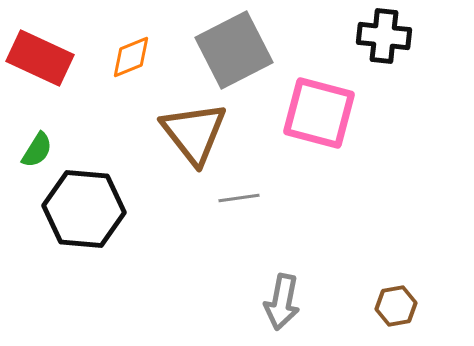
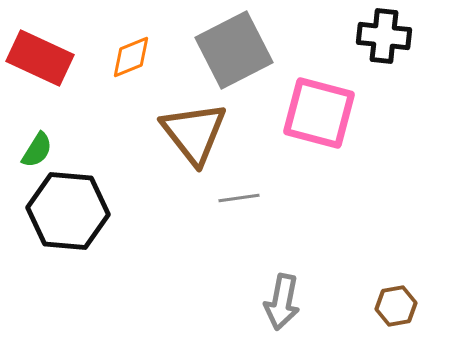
black hexagon: moved 16 px left, 2 px down
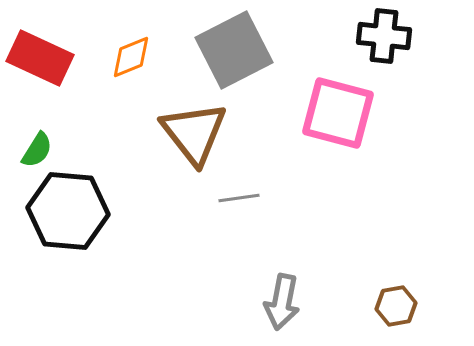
pink square: moved 19 px right
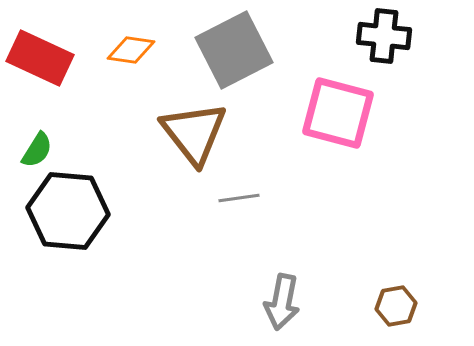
orange diamond: moved 7 px up; rotated 30 degrees clockwise
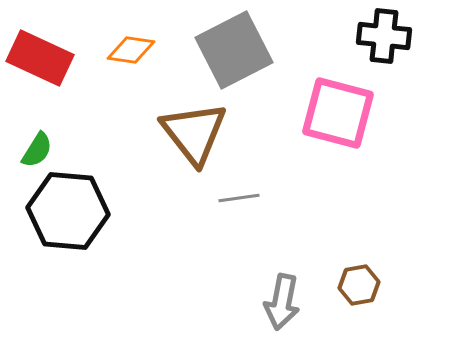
brown hexagon: moved 37 px left, 21 px up
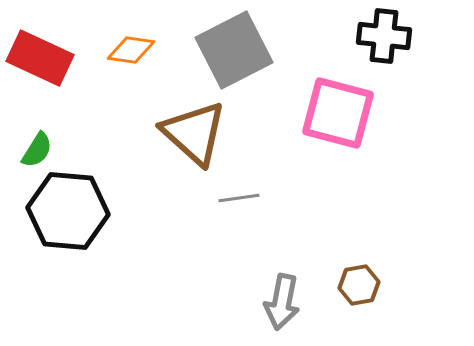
brown triangle: rotated 10 degrees counterclockwise
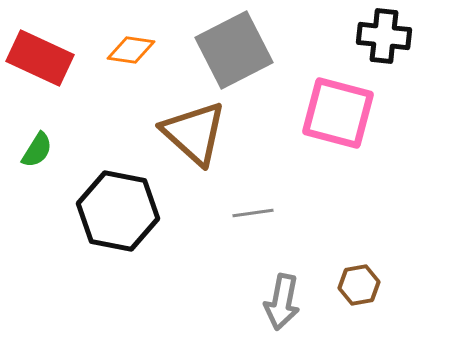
gray line: moved 14 px right, 15 px down
black hexagon: moved 50 px right; rotated 6 degrees clockwise
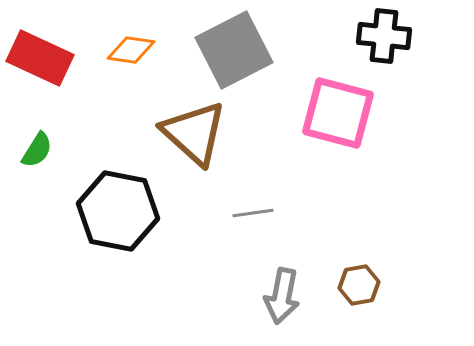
gray arrow: moved 6 px up
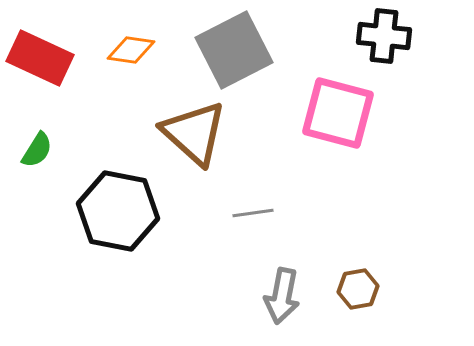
brown hexagon: moved 1 px left, 4 px down
